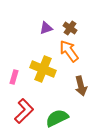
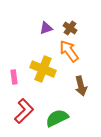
pink rectangle: rotated 24 degrees counterclockwise
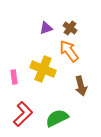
red L-shape: moved 1 px left, 3 px down
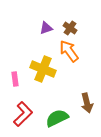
pink rectangle: moved 1 px right, 2 px down
brown arrow: moved 6 px right, 17 px down
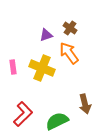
purple triangle: moved 7 px down
orange arrow: moved 2 px down
yellow cross: moved 1 px left, 1 px up
pink rectangle: moved 2 px left, 12 px up
brown arrow: moved 2 px left, 1 px down
green semicircle: moved 3 px down
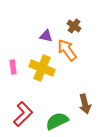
brown cross: moved 4 px right, 2 px up
purple triangle: moved 1 px down; rotated 32 degrees clockwise
orange arrow: moved 2 px left, 3 px up
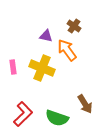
brown arrow: rotated 18 degrees counterclockwise
green semicircle: moved 3 px up; rotated 135 degrees counterclockwise
